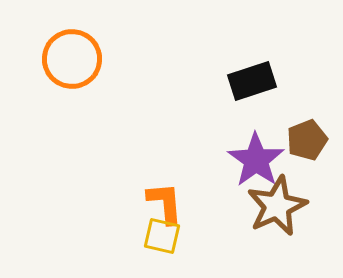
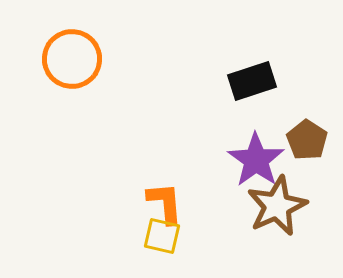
brown pentagon: rotated 18 degrees counterclockwise
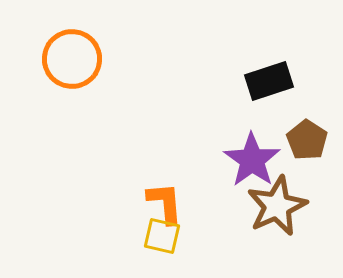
black rectangle: moved 17 px right
purple star: moved 4 px left
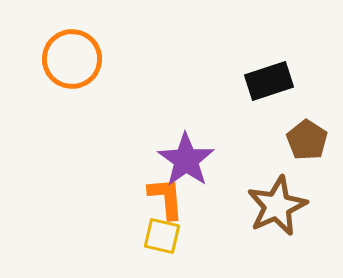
purple star: moved 66 px left
orange L-shape: moved 1 px right, 5 px up
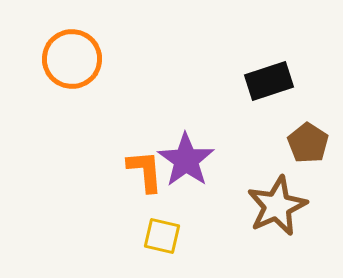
brown pentagon: moved 1 px right, 3 px down
orange L-shape: moved 21 px left, 27 px up
